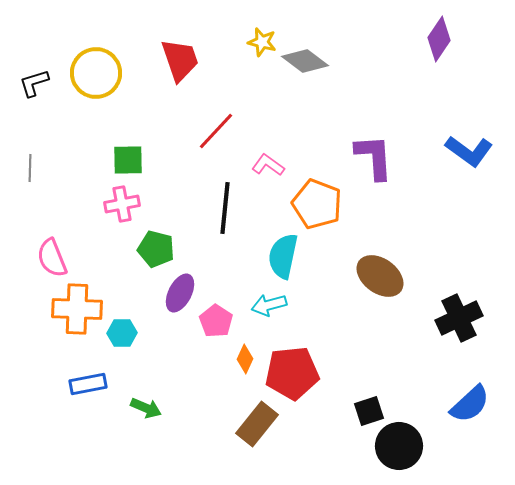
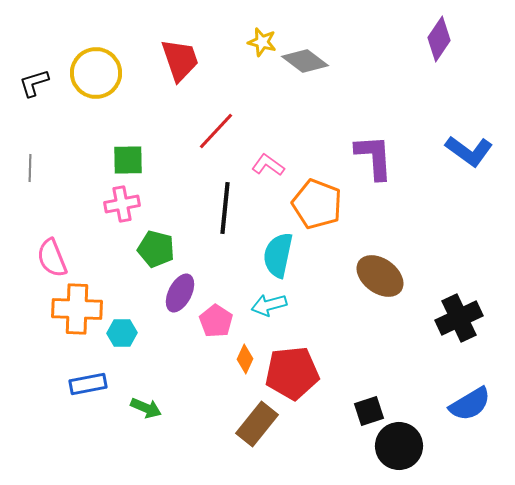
cyan semicircle: moved 5 px left, 1 px up
blue semicircle: rotated 12 degrees clockwise
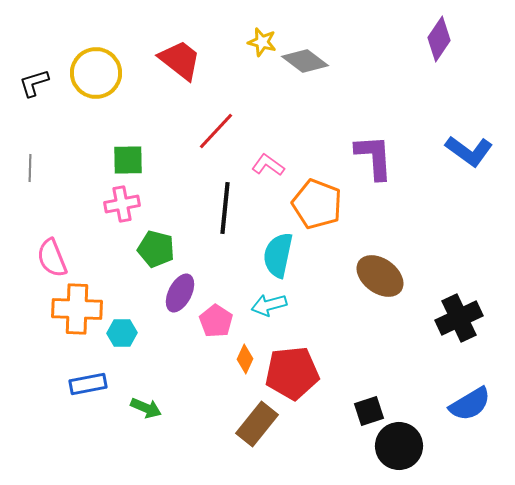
red trapezoid: rotated 33 degrees counterclockwise
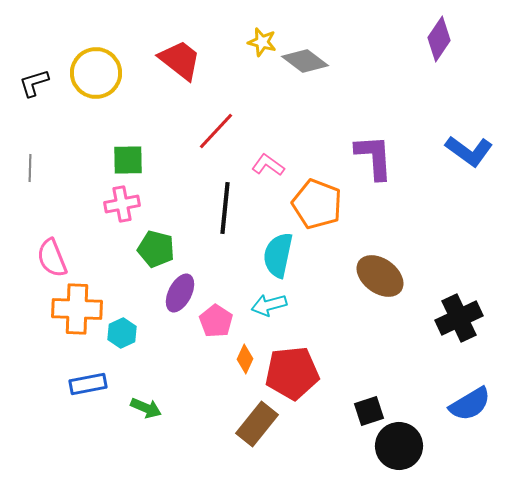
cyan hexagon: rotated 24 degrees counterclockwise
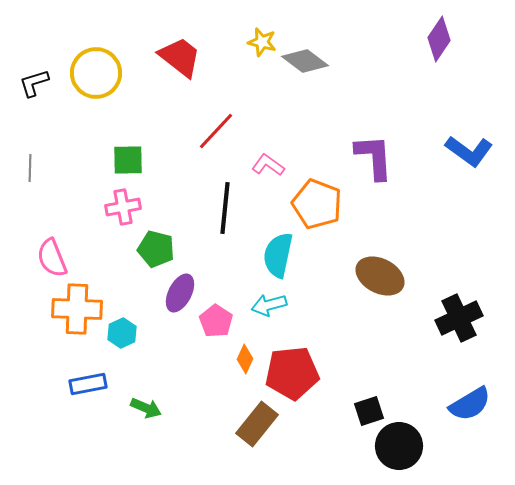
red trapezoid: moved 3 px up
pink cross: moved 1 px right, 3 px down
brown ellipse: rotated 9 degrees counterclockwise
